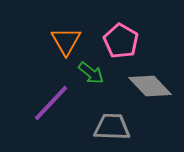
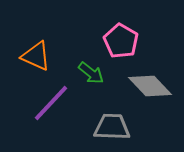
orange triangle: moved 30 px left, 15 px down; rotated 36 degrees counterclockwise
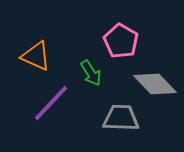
green arrow: rotated 20 degrees clockwise
gray diamond: moved 5 px right, 2 px up
gray trapezoid: moved 9 px right, 9 px up
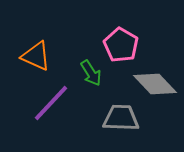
pink pentagon: moved 4 px down
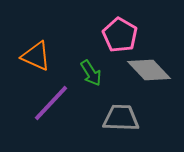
pink pentagon: moved 1 px left, 10 px up
gray diamond: moved 6 px left, 14 px up
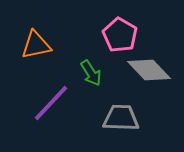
orange triangle: moved 11 px up; rotated 36 degrees counterclockwise
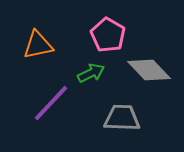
pink pentagon: moved 12 px left
orange triangle: moved 2 px right
green arrow: rotated 84 degrees counterclockwise
gray trapezoid: moved 1 px right
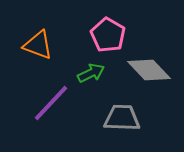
orange triangle: rotated 32 degrees clockwise
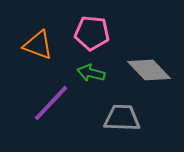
pink pentagon: moved 16 px left, 2 px up; rotated 24 degrees counterclockwise
green arrow: rotated 140 degrees counterclockwise
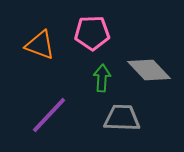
pink pentagon: rotated 8 degrees counterclockwise
orange triangle: moved 2 px right
green arrow: moved 11 px right, 5 px down; rotated 80 degrees clockwise
purple line: moved 2 px left, 12 px down
